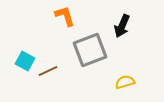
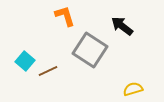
black arrow: rotated 105 degrees clockwise
gray square: rotated 36 degrees counterclockwise
cyan square: rotated 12 degrees clockwise
yellow semicircle: moved 8 px right, 7 px down
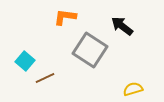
orange L-shape: moved 1 px down; rotated 65 degrees counterclockwise
brown line: moved 3 px left, 7 px down
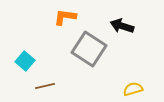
black arrow: rotated 20 degrees counterclockwise
gray square: moved 1 px left, 1 px up
brown line: moved 8 px down; rotated 12 degrees clockwise
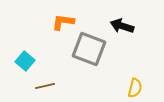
orange L-shape: moved 2 px left, 5 px down
gray square: rotated 12 degrees counterclockwise
yellow semicircle: moved 2 px right, 1 px up; rotated 120 degrees clockwise
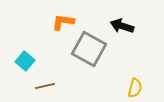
gray square: rotated 8 degrees clockwise
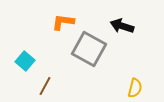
brown line: rotated 48 degrees counterclockwise
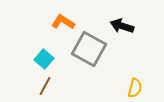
orange L-shape: rotated 25 degrees clockwise
cyan square: moved 19 px right, 2 px up
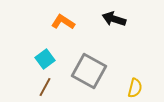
black arrow: moved 8 px left, 7 px up
gray square: moved 22 px down
cyan square: moved 1 px right; rotated 12 degrees clockwise
brown line: moved 1 px down
